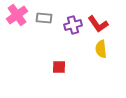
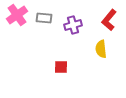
red L-shape: moved 11 px right, 4 px up; rotated 75 degrees clockwise
red square: moved 2 px right
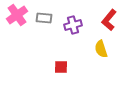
yellow semicircle: rotated 12 degrees counterclockwise
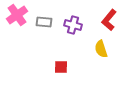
gray rectangle: moved 4 px down
purple cross: rotated 30 degrees clockwise
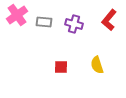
purple cross: moved 1 px right, 1 px up
yellow semicircle: moved 4 px left, 16 px down
